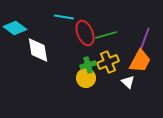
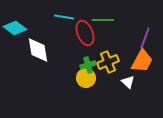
green line: moved 3 px left, 15 px up; rotated 15 degrees clockwise
orange trapezoid: moved 2 px right
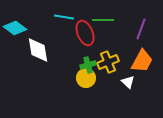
purple line: moved 4 px left, 9 px up
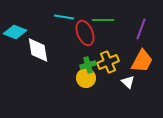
cyan diamond: moved 4 px down; rotated 15 degrees counterclockwise
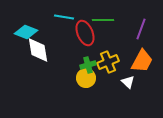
cyan diamond: moved 11 px right
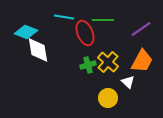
purple line: rotated 35 degrees clockwise
yellow cross: rotated 25 degrees counterclockwise
yellow circle: moved 22 px right, 20 px down
